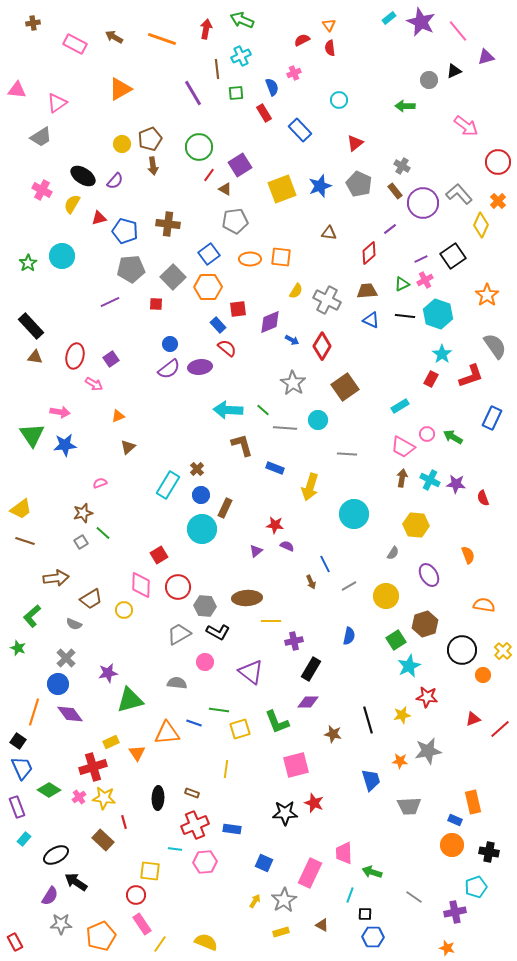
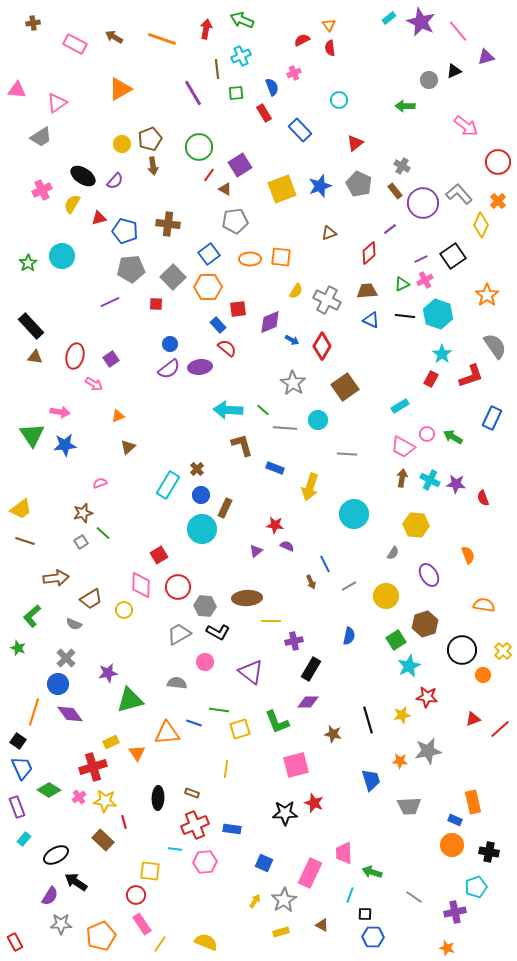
pink cross at (42, 190): rotated 36 degrees clockwise
brown triangle at (329, 233): rotated 28 degrees counterclockwise
yellow star at (104, 798): moved 1 px right, 3 px down
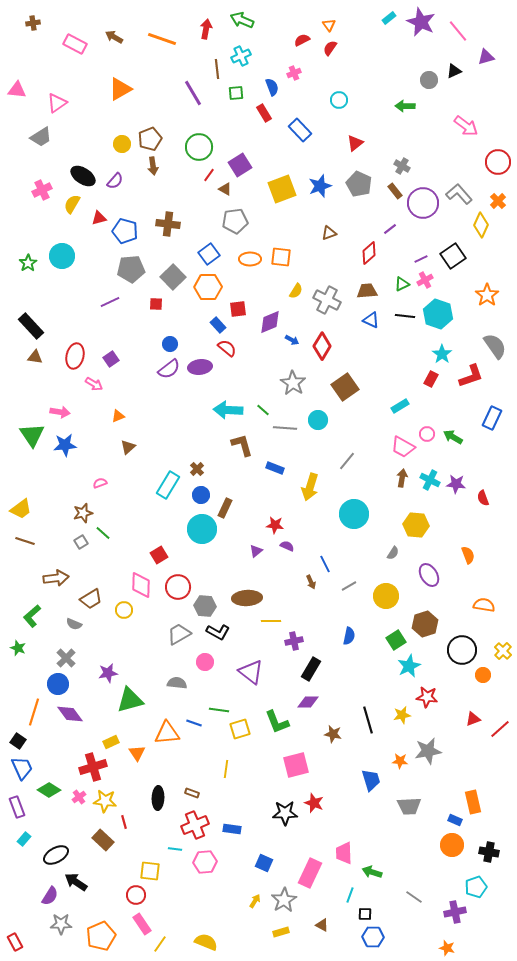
red semicircle at (330, 48): rotated 42 degrees clockwise
gray line at (347, 454): moved 7 px down; rotated 54 degrees counterclockwise
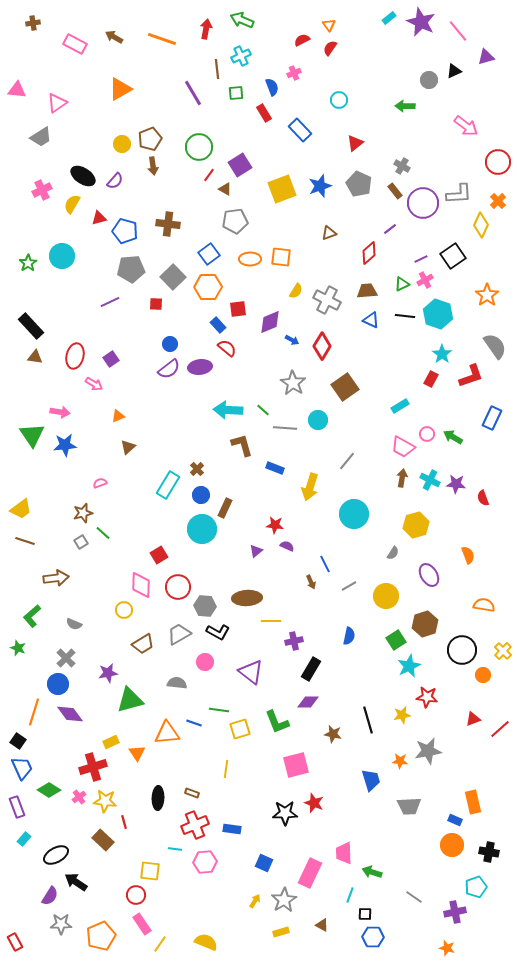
gray L-shape at (459, 194): rotated 128 degrees clockwise
yellow hexagon at (416, 525): rotated 20 degrees counterclockwise
brown trapezoid at (91, 599): moved 52 px right, 45 px down
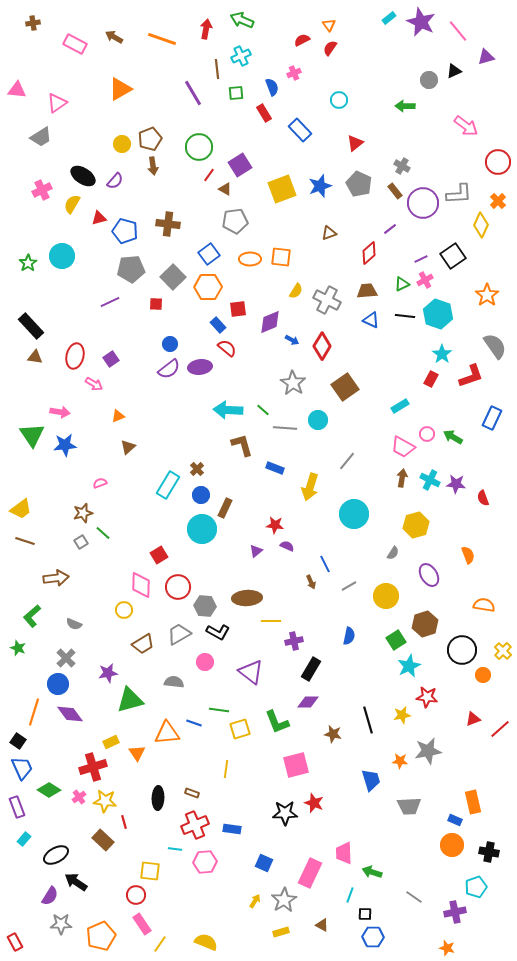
gray semicircle at (177, 683): moved 3 px left, 1 px up
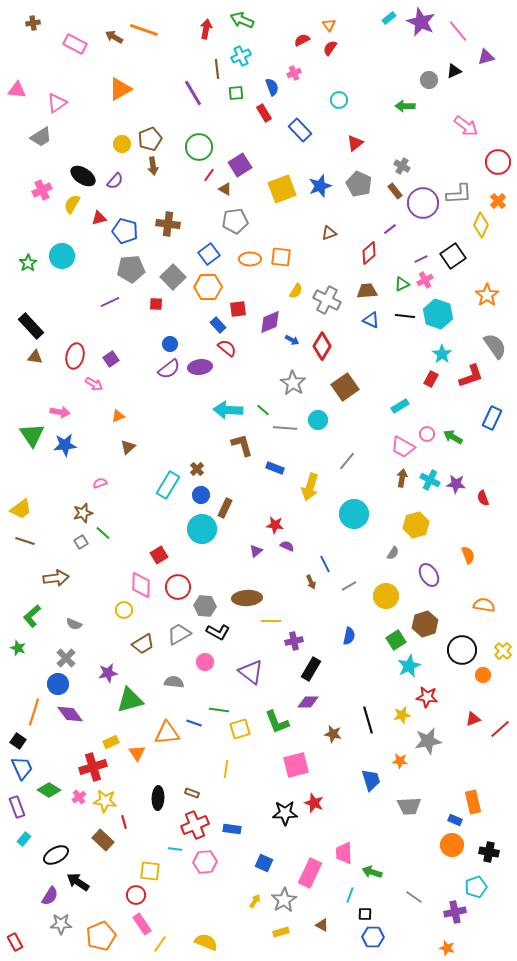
orange line at (162, 39): moved 18 px left, 9 px up
gray star at (428, 751): moved 10 px up
black arrow at (76, 882): moved 2 px right
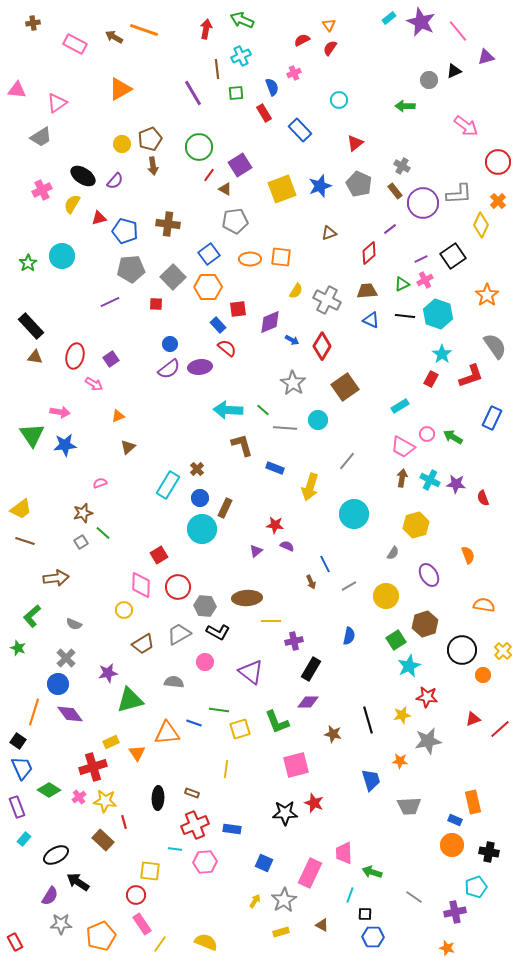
blue circle at (201, 495): moved 1 px left, 3 px down
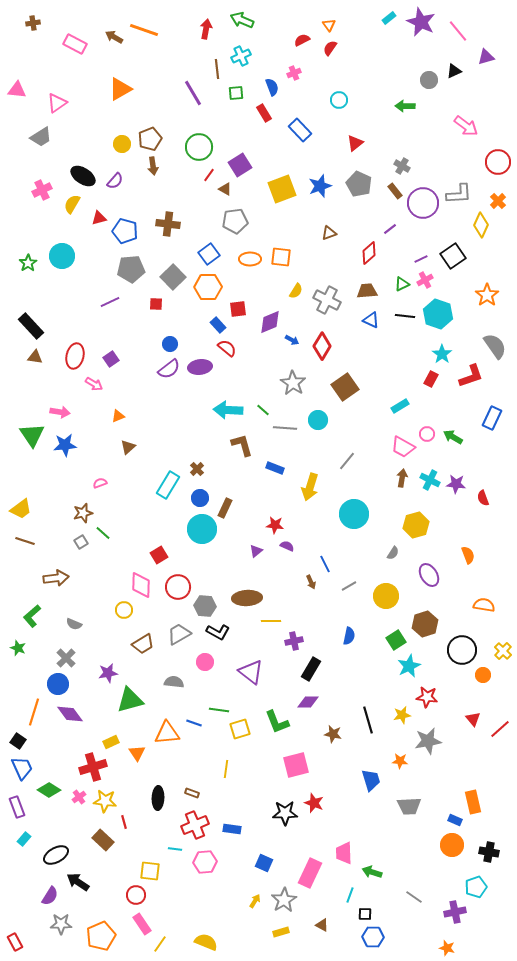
red triangle at (473, 719): rotated 49 degrees counterclockwise
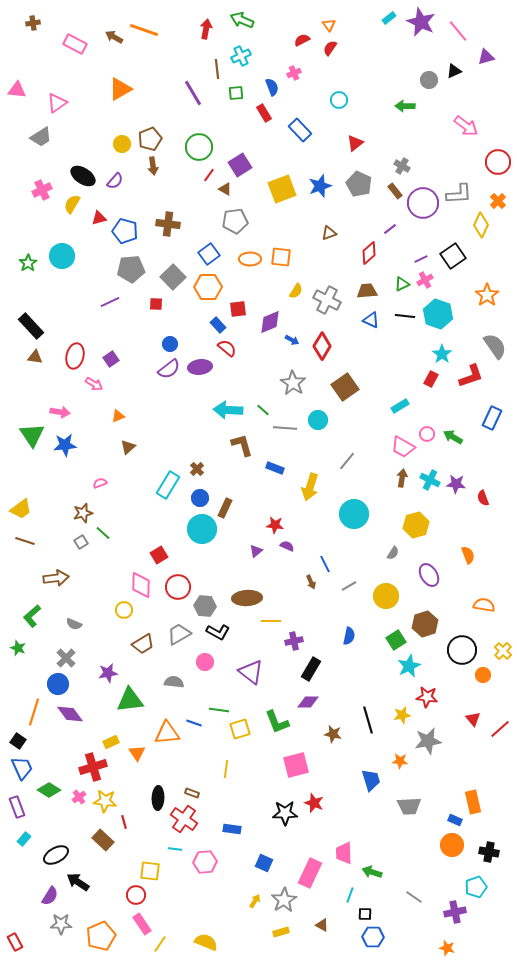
green triangle at (130, 700): rotated 8 degrees clockwise
red cross at (195, 825): moved 11 px left, 6 px up; rotated 32 degrees counterclockwise
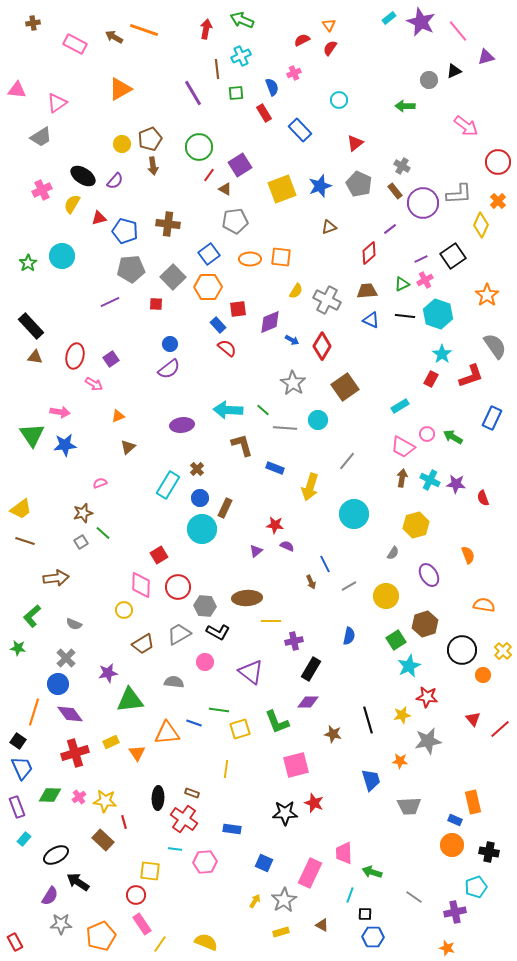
brown triangle at (329, 233): moved 6 px up
purple ellipse at (200, 367): moved 18 px left, 58 px down
green star at (18, 648): rotated 14 degrees counterclockwise
red cross at (93, 767): moved 18 px left, 14 px up
green diamond at (49, 790): moved 1 px right, 5 px down; rotated 30 degrees counterclockwise
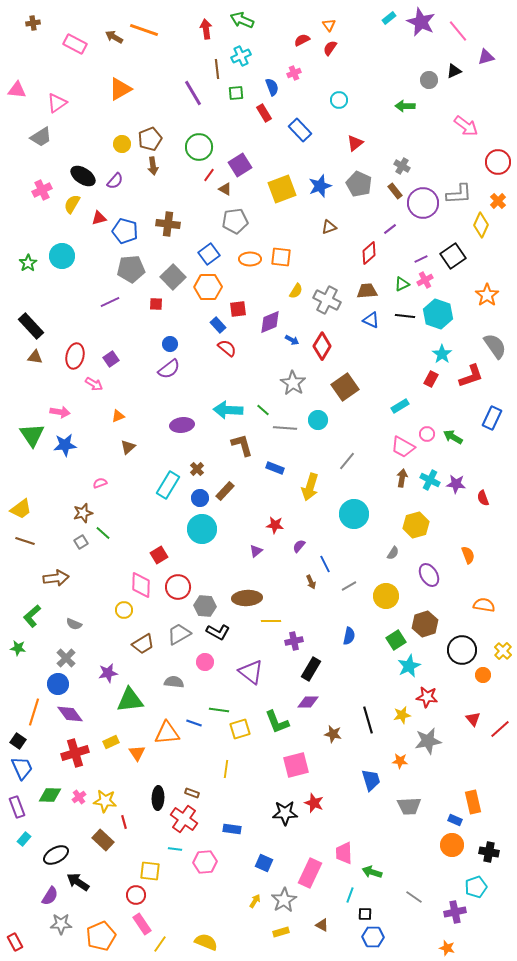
red arrow at (206, 29): rotated 18 degrees counterclockwise
brown rectangle at (225, 508): moved 17 px up; rotated 18 degrees clockwise
purple semicircle at (287, 546): moved 12 px right; rotated 72 degrees counterclockwise
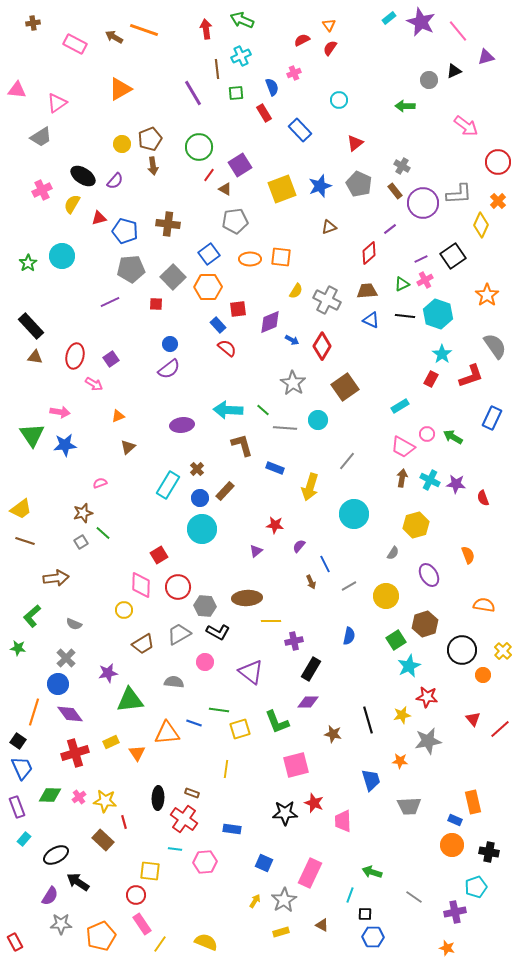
pink trapezoid at (344, 853): moved 1 px left, 32 px up
